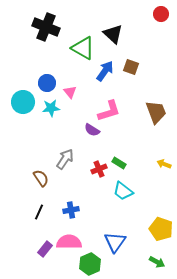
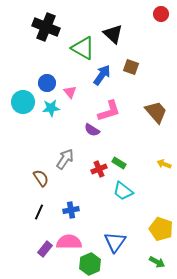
blue arrow: moved 3 px left, 4 px down
brown trapezoid: rotated 20 degrees counterclockwise
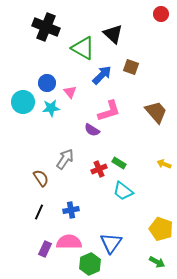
blue arrow: rotated 10 degrees clockwise
blue triangle: moved 4 px left, 1 px down
purple rectangle: rotated 14 degrees counterclockwise
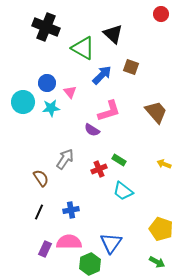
green rectangle: moved 3 px up
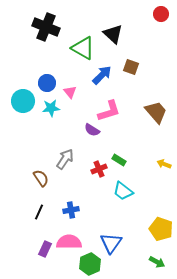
cyan circle: moved 1 px up
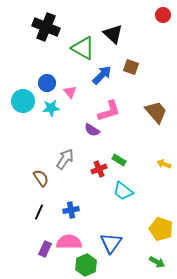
red circle: moved 2 px right, 1 px down
green hexagon: moved 4 px left, 1 px down
